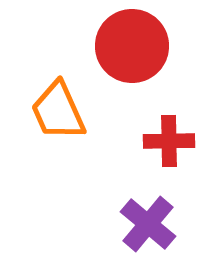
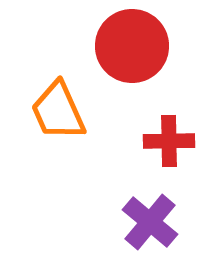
purple cross: moved 2 px right, 2 px up
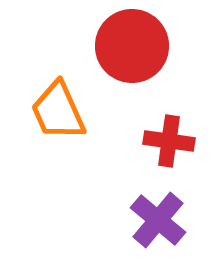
red cross: rotated 9 degrees clockwise
purple cross: moved 8 px right, 2 px up
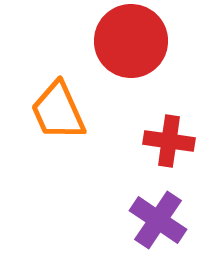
red circle: moved 1 px left, 5 px up
purple cross: rotated 6 degrees counterclockwise
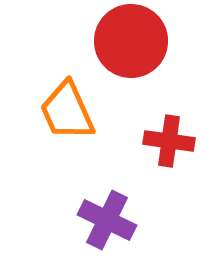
orange trapezoid: moved 9 px right
purple cross: moved 51 px left; rotated 8 degrees counterclockwise
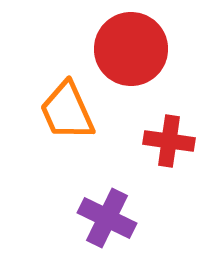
red circle: moved 8 px down
purple cross: moved 2 px up
